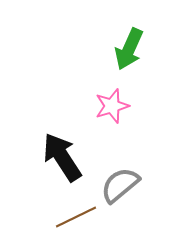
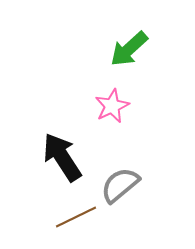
green arrow: rotated 24 degrees clockwise
pink star: rotated 8 degrees counterclockwise
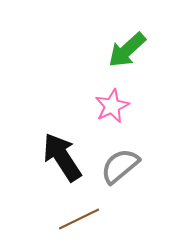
green arrow: moved 2 px left, 1 px down
gray semicircle: moved 19 px up
brown line: moved 3 px right, 2 px down
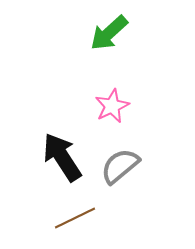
green arrow: moved 18 px left, 17 px up
brown line: moved 4 px left, 1 px up
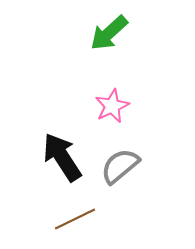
brown line: moved 1 px down
